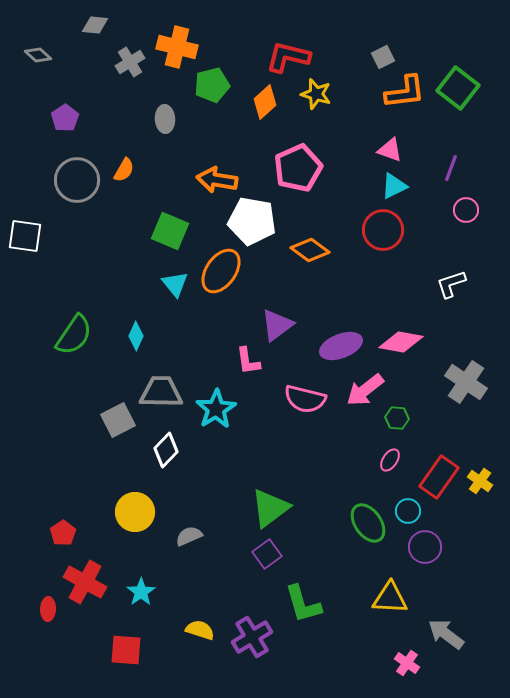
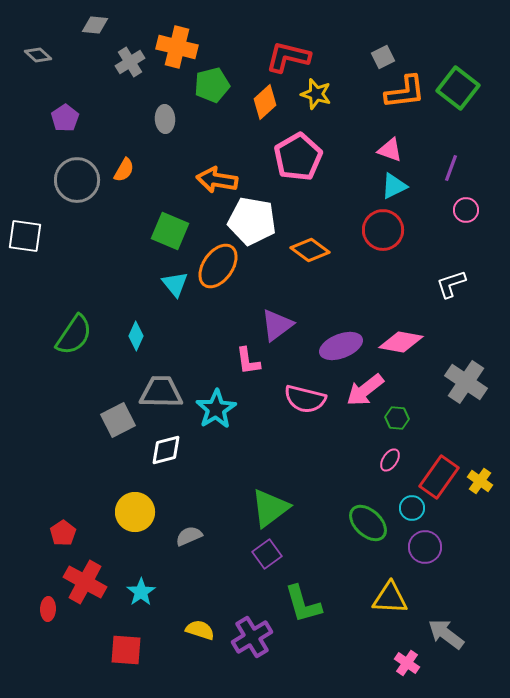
pink pentagon at (298, 168): moved 11 px up; rotated 6 degrees counterclockwise
orange ellipse at (221, 271): moved 3 px left, 5 px up
white diamond at (166, 450): rotated 32 degrees clockwise
cyan circle at (408, 511): moved 4 px right, 3 px up
green ellipse at (368, 523): rotated 12 degrees counterclockwise
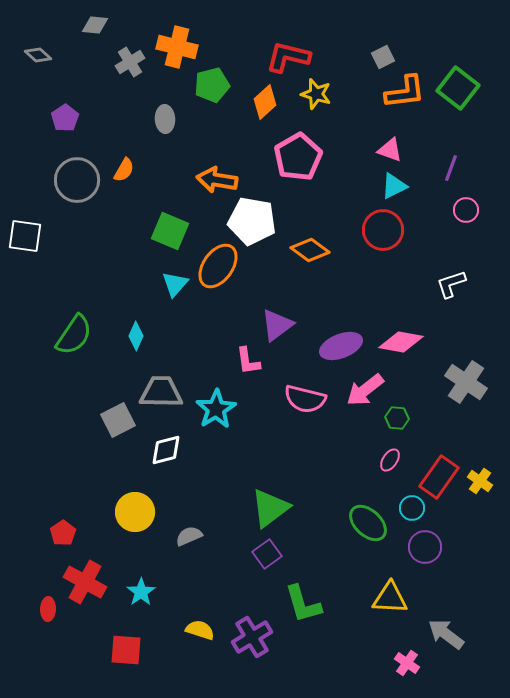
cyan triangle at (175, 284): rotated 20 degrees clockwise
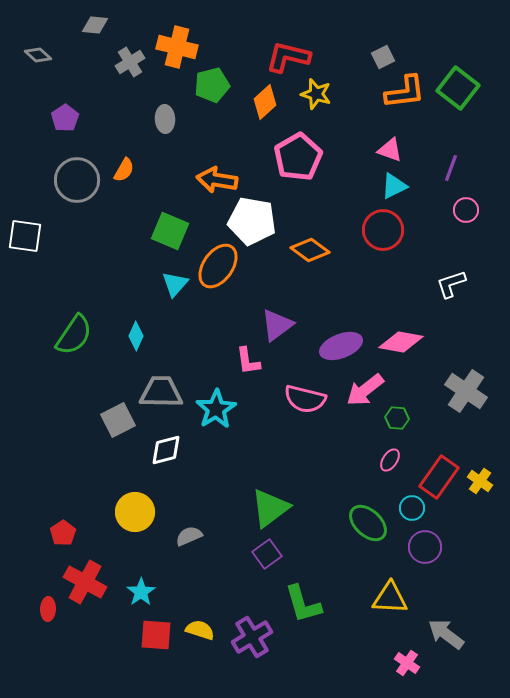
gray cross at (466, 382): moved 9 px down
red square at (126, 650): moved 30 px right, 15 px up
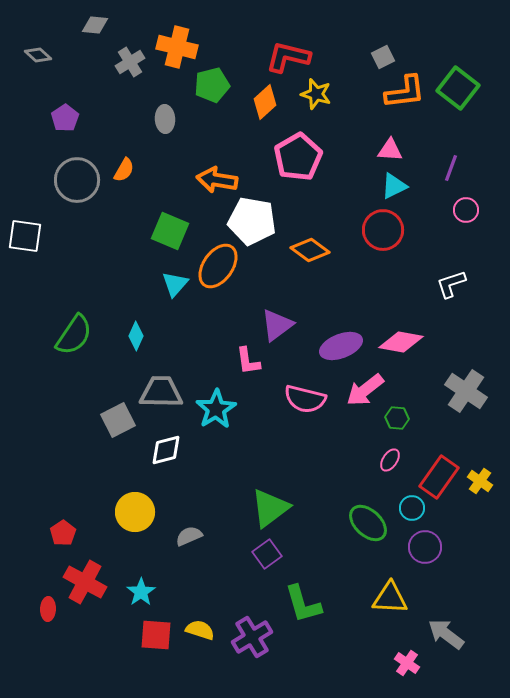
pink triangle at (390, 150): rotated 16 degrees counterclockwise
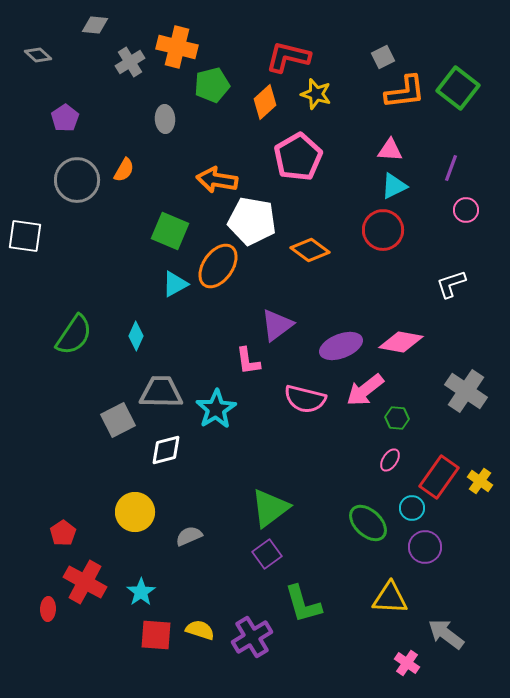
cyan triangle at (175, 284): rotated 20 degrees clockwise
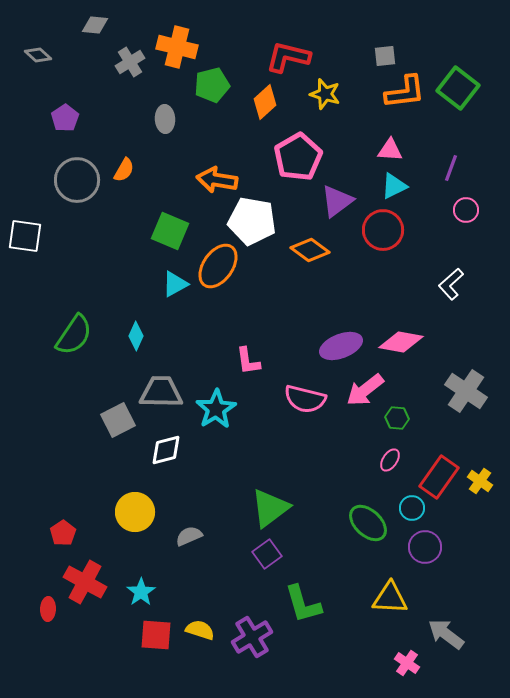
gray square at (383, 57): moved 2 px right, 1 px up; rotated 20 degrees clockwise
yellow star at (316, 94): moved 9 px right
white L-shape at (451, 284): rotated 24 degrees counterclockwise
purple triangle at (277, 325): moved 60 px right, 124 px up
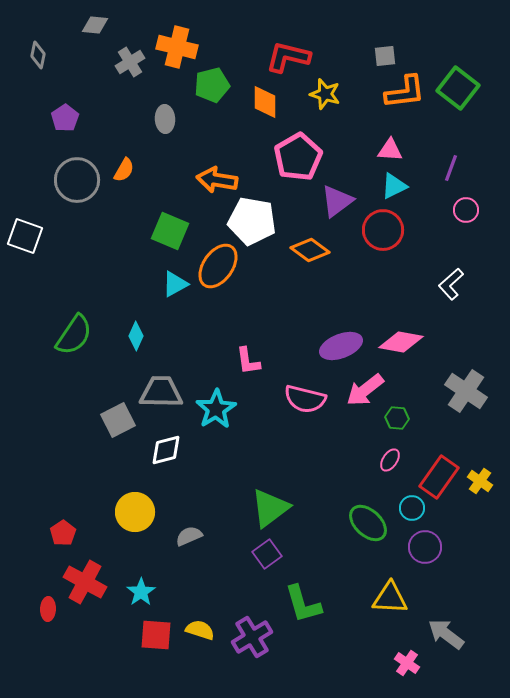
gray diamond at (38, 55): rotated 60 degrees clockwise
orange diamond at (265, 102): rotated 48 degrees counterclockwise
white square at (25, 236): rotated 12 degrees clockwise
